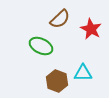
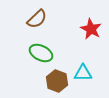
brown semicircle: moved 23 px left
green ellipse: moved 7 px down
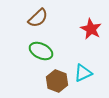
brown semicircle: moved 1 px right, 1 px up
green ellipse: moved 2 px up
cyan triangle: rotated 24 degrees counterclockwise
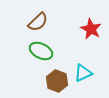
brown semicircle: moved 4 px down
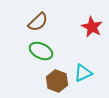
red star: moved 1 px right, 2 px up
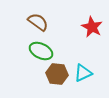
brown semicircle: rotated 100 degrees counterclockwise
brown hexagon: moved 7 px up; rotated 15 degrees counterclockwise
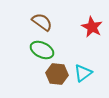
brown semicircle: moved 4 px right
green ellipse: moved 1 px right, 1 px up
cyan triangle: rotated 12 degrees counterclockwise
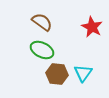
cyan triangle: rotated 18 degrees counterclockwise
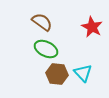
green ellipse: moved 4 px right, 1 px up
cyan triangle: rotated 18 degrees counterclockwise
